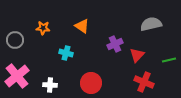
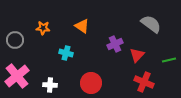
gray semicircle: rotated 50 degrees clockwise
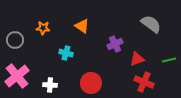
red triangle: moved 4 px down; rotated 28 degrees clockwise
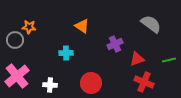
orange star: moved 14 px left, 1 px up
cyan cross: rotated 16 degrees counterclockwise
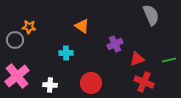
gray semicircle: moved 9 px up; rotated 30 degrees clockwise
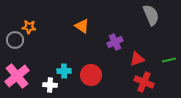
purple cross: moved 2 px up
cyan cross: moved 2 px left, 18 px down
red circle: moved 8 px up
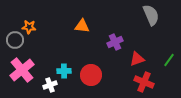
orange triangle: rotated 28 degrees counterclockwise
green line: rotated 40 degrees counterclockwise
pink cross: moved 5 px right, 6 px up
white cross: rotated 24 degrees counterclockwise
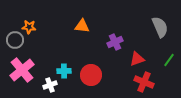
gray semicircle: moved 9 px right, 12 px down
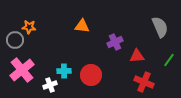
red triangle: moved 3 px up; rotated 14 degrees clockwise
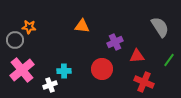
gray semicircle: rotated 10 degrees counterclockwise
red circle: moved 11 px right, 6 px up
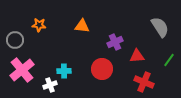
orange star: moved 10 px right, 2 px up
